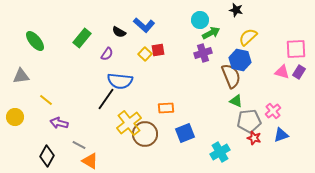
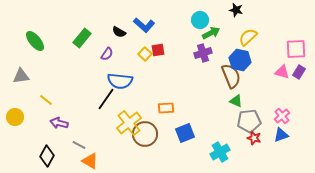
pink cross: moved 9 px right, 5 px down
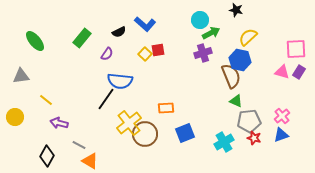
blue L-shape: moved 1 px right, 1 px up
black semicircle: rotated 56 degrees counterclockwise
cyan cross: moved 4 px right, 10 px up
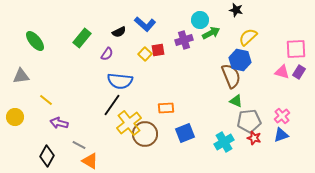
purple cross: moved 19 px left, 13 px up
black line: moved 6 px right, 6 px down
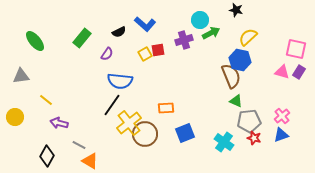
pink square: rotated 15 degrees clockwise
yellow square: rotated 16 degrees clockwise
cyan cross: rotated 24 degrees counterclockwise
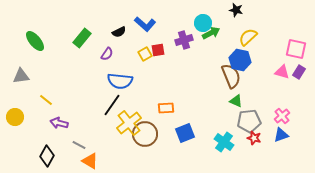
cyan circle: moved 3 px right, 3 px down
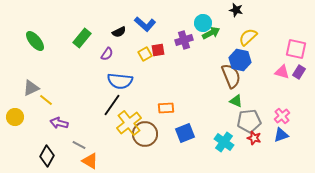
gray triangle: moved 10 px right, 12 px down; rotated 18 degrees counterclockwise
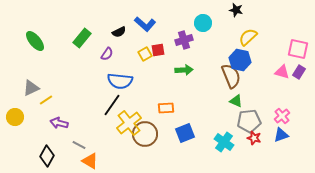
green arrow: moved 27 px left, 37 px down; rotated 24 degrees clockwise
pink square: moved 2 px right
yellow line: rotated 72 degrees counterclockwise
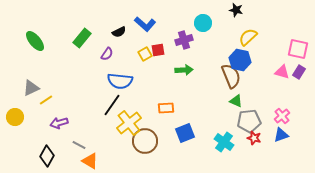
purple arrow: rotated 30 degrees counterclockwise
brown circle: moved 7 px down
